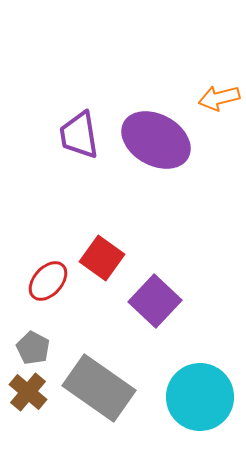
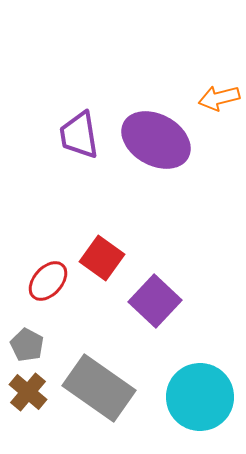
gray pentagon: moved 6 px left, 3 px up
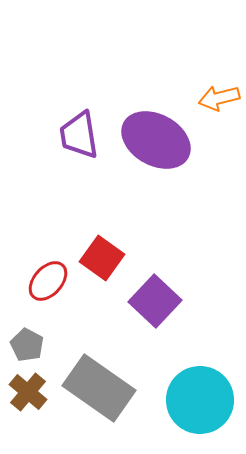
cyan circle: moved 3 px down
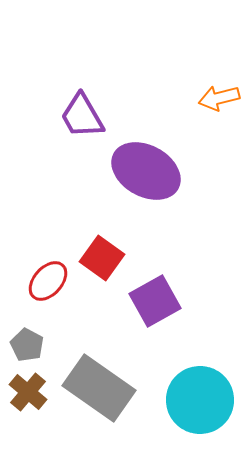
purple trapezoid: moved 3 px right, 19 px up; rotated 21 degrees counterclockwise
purple ellipse: moved 10 px left, 31 px down
purple square: rotated 18 degrees clockwise
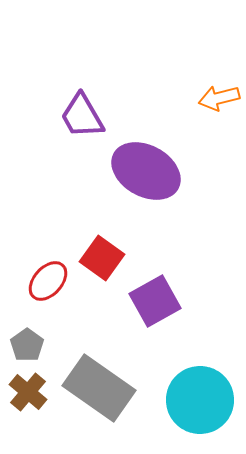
gray pentagon: rotated 8 degrees clockwise
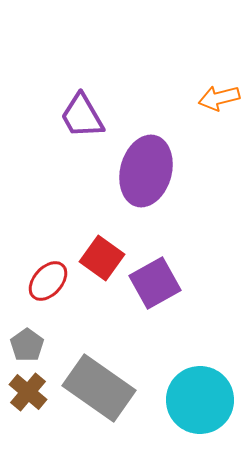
purple ellipse: rotated 76 degrees clockwise
purple square: moved 18 px up
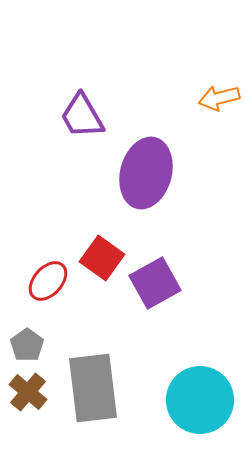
purple ellipse: moved 2 px down
gray rectangle: moved 6 px left; rotated 48 degrees clockwise
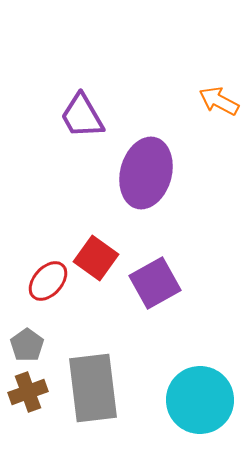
orange arrow: moved 3 px down; rotated 42 degrees clockwise
red square: moved 6 px left
brown cross: rotated 30 degrees clockwise
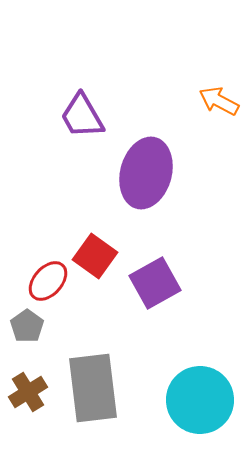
red square: moved 1 px left, 2 px up
gray pentagon: moved 19 px up
brown cross: rotated 12 degrees counterclockwise
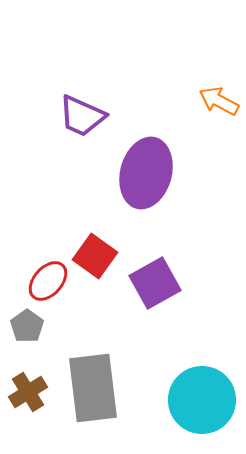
purple trapezoid: rotated 36 degrees counterclockwise
cyan circle: moved 2 px right
